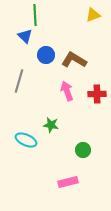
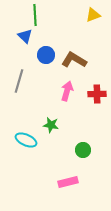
pink arrow: rotated 36 degrees clockwise
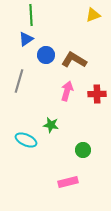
green line: moved 4 px left
blue triangle: moved 1 px right, 3 px down; rotated 42 degrees clockwise
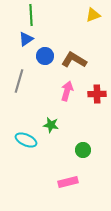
blue circle: moved 1 px left, 1 px down
